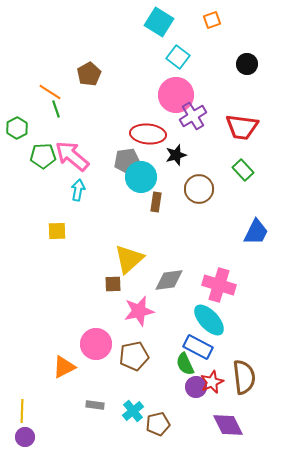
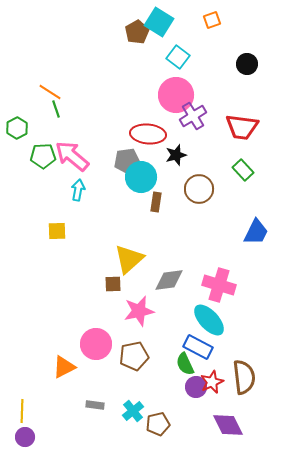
brown pentagon at (89, 74): moved 48 px right, 42 px up
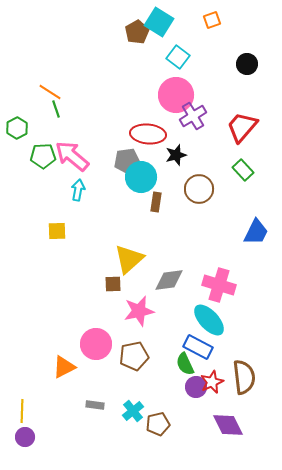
red trapezoid at (242, 127): rotated 124 degrees clockwise
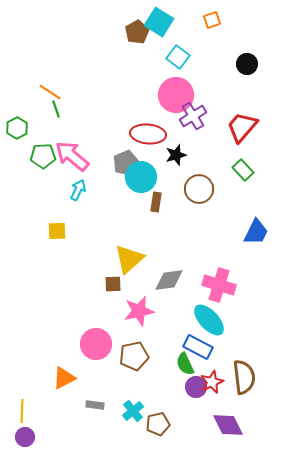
gray pentagon at (127, 161): moved 1 px left, 2 px down; rotated 15 degrees counterclockwise
cyan arrow at (78, 190): rotated 15 degrees clockwise
orange triangle at (64, 367): moved 11 px down
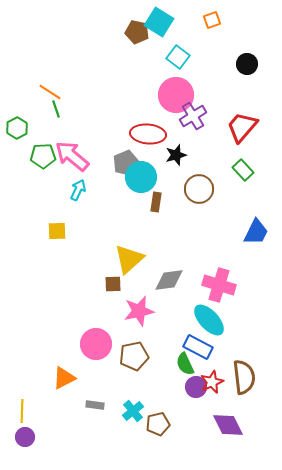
brown pentagon at (137, 32): rotated 30 degrees counterclockwise
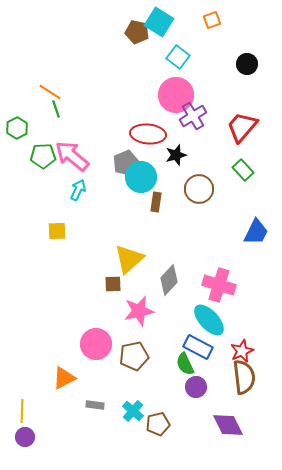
gray diamond at (169, 280): rotated 40 degrees counterclockwise
red star at (212, 382): moved 30 px right, 31 px up
cyan cross at (133, 411): rotated 10 degrees counterclockwise
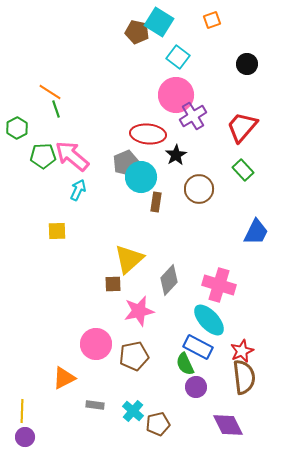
black star at (176, 155): rotated 15 degrees counterclockwise
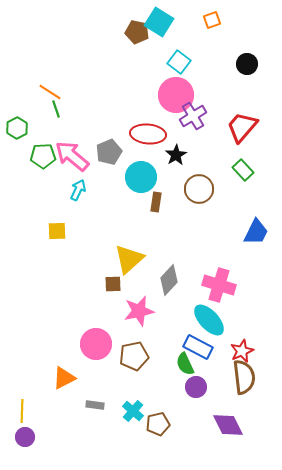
cyan square at (178, 57): moved 1 px right, 5 px down
gray pentagon at (126, 163): moved 17 px left, 11 px up
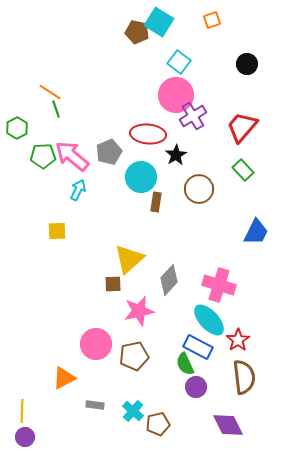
red star at (242, 351): moved 4 px left, 11 px up; rotated 10 degrees counterclockwise
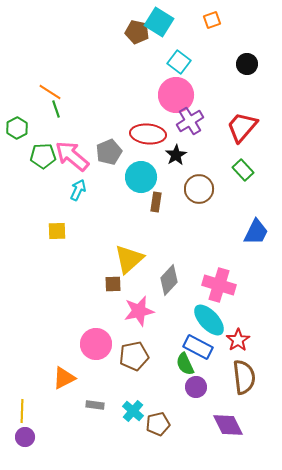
purple cross at (193, 116): moved 3 px left, 5 px down
